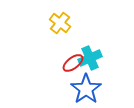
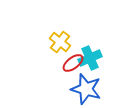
yellow cross: moved 19 px down
blue star: rotated 20 degrees counterclockwise
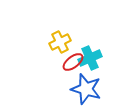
yellow cross: rotated 25 degrees clockwise
red ellipse: moved 1 px up
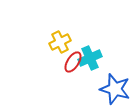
red ellipse: rotated 20 degrees counterclockwise
blue star: moved 29 px right
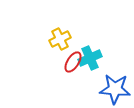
yellow cross: moved 3 px up
blue star: rotated 12 degrees counterclockwise
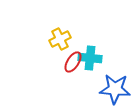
cyan cross: rotated 30 degrees clockwise
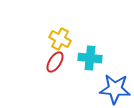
yellow cross: rotated 35 degrees counterclockwise
red ellipse: moved 18 px left
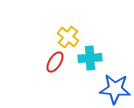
yellow cross: moved 8 px right, 2 px up; rotated 10 degrees clockwise
cyan cross: rotated 10 degrees counterclockwise
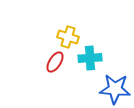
yellow cross: rotated 20 degrees counterclockwise
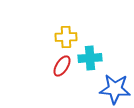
yellow cross: moved 2 px left; rotated 20 degrees counterclockwise
red ellipse: moved 7 px right, 4 px down
